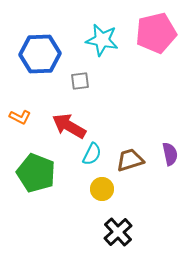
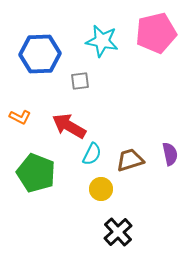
cyan star: moved 1 px down
yellow circle: moved 1 px left
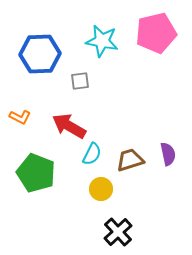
purple semicircle: moved 2 px left
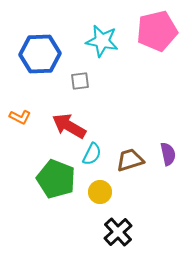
pink pentagon: moved 1 px right, 2 px up
green pentagon: moved 20 px right, 6 px down
yellow circle: moved 1 px left, 3 px down
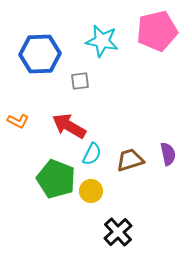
orange L-shape: moved 2 px left, 4 px down
yellow circle: moved 9 px left, 1 px up
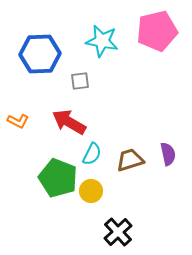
red arrow: moved 4 px up
green pentagon: moved 2 px right, 1 px up
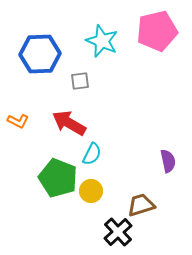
cyan star: rotated 12 degrees clockwise
red arrow: moved 1 px down
purple semicircle: moved 7 px down
brown trapezoid: moved 11 px right, 45 px down
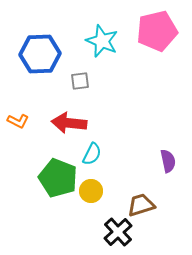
red arrow: rotated 24 degrees counterclockwise
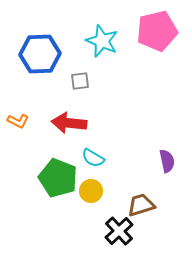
cyan semicircle: moved 1 px right, 4 px down; rotated 95 degrees clockwise
purple semicircle: moved 1 px left
black cross: moved 1 px right, 1 px up
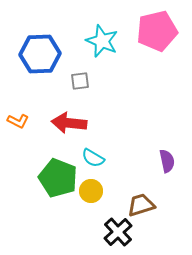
black cross: moved 1 px left, 1 px down
